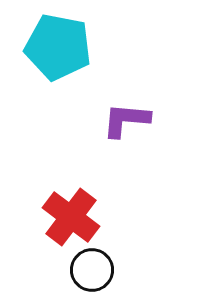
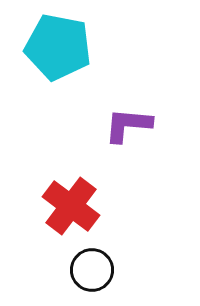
purple L-shape: moved 2 px right, 5 px down
red cross: moved 11 px up
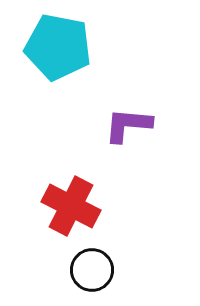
red cross: rotated 10 degrees counterclockwise
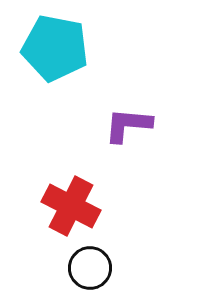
cyan pentagon: moved 3 px left, 1 px down
black circle: moved 2 px left, 2 px up
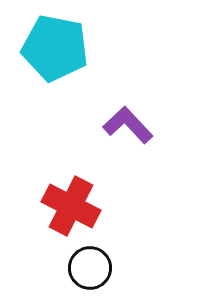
purple L-shape: rotated 42 degrees clockwise
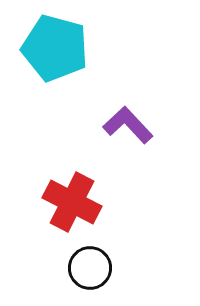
cyan pentagon: rotated 4 degrees clockwise
red cross: moved 1 px right, 4 px up
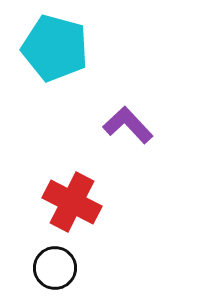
black circle: moved 35 px left
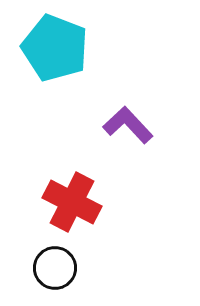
cyan pentagon: rotated 6 degrees clockwise
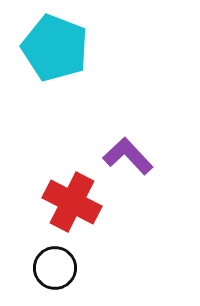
purple L-shape: moved 31 px down
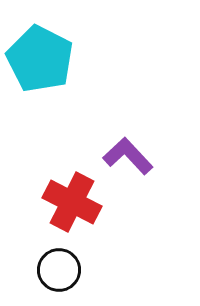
cyan pentagon: moved 15 px left, 11 px down; rotated 6 degrees clockwise
black circle: moved 4 px right, 2 px down
